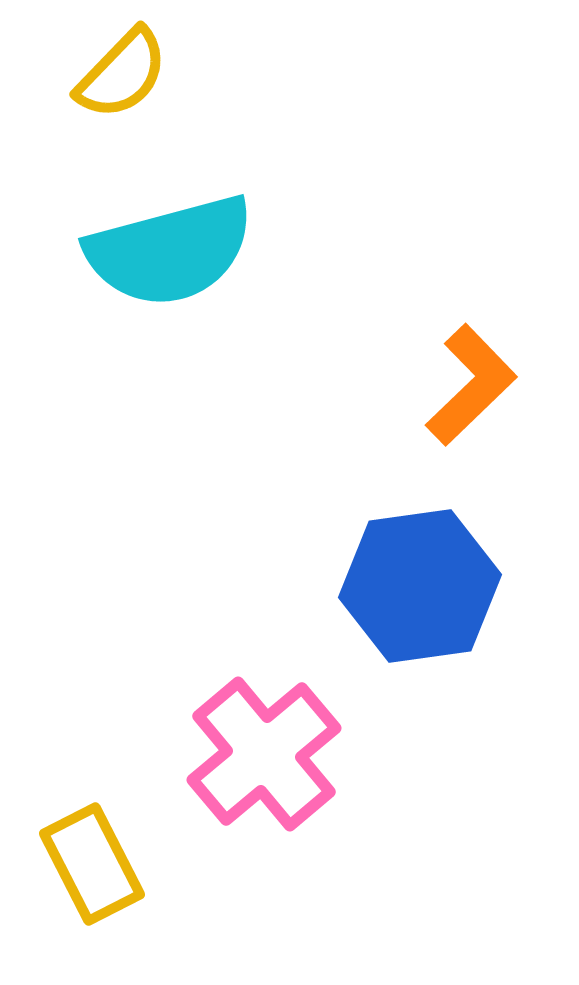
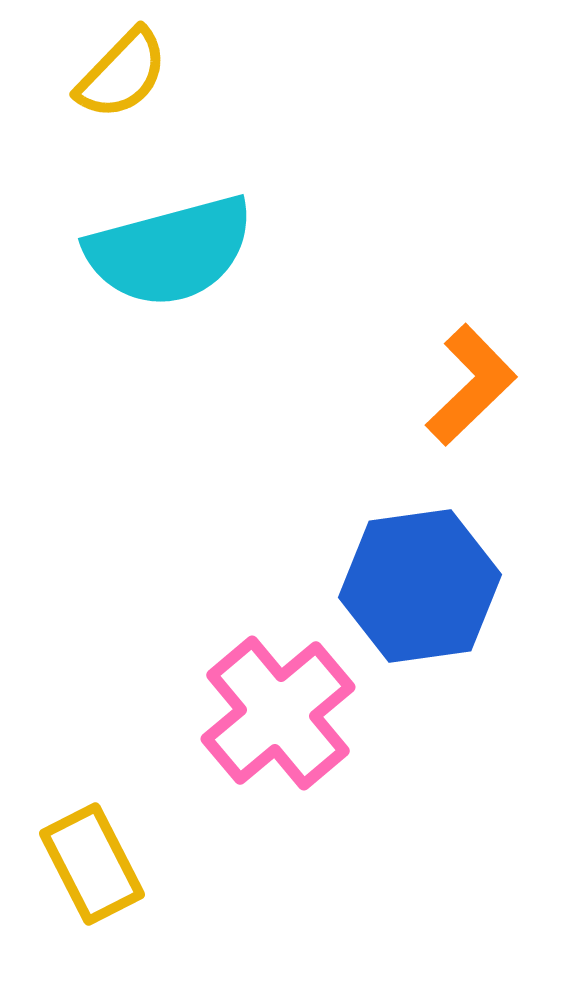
pink cross: moved 14 px right, 41 px up
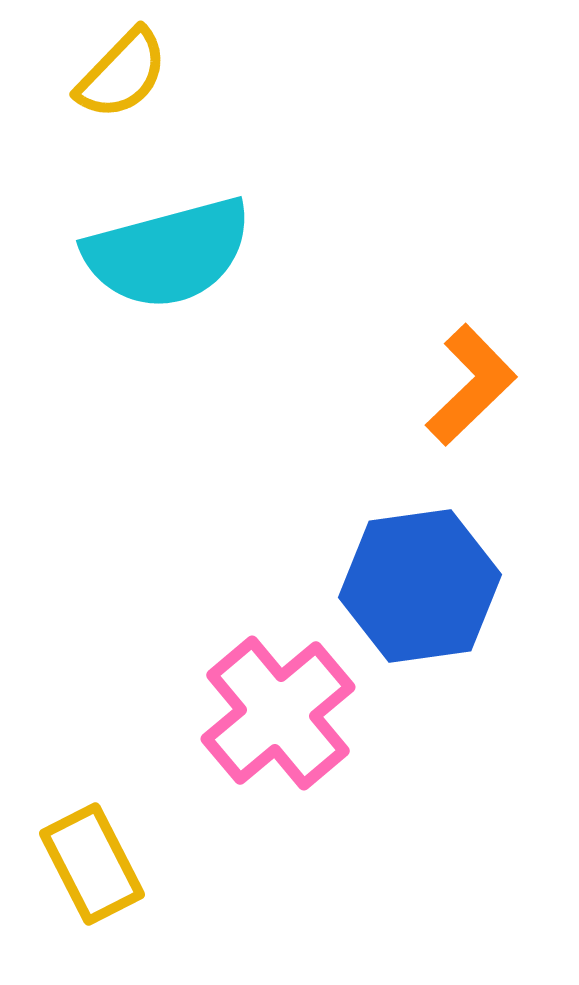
cyan semicircle: moved 2 px left, 2 px down
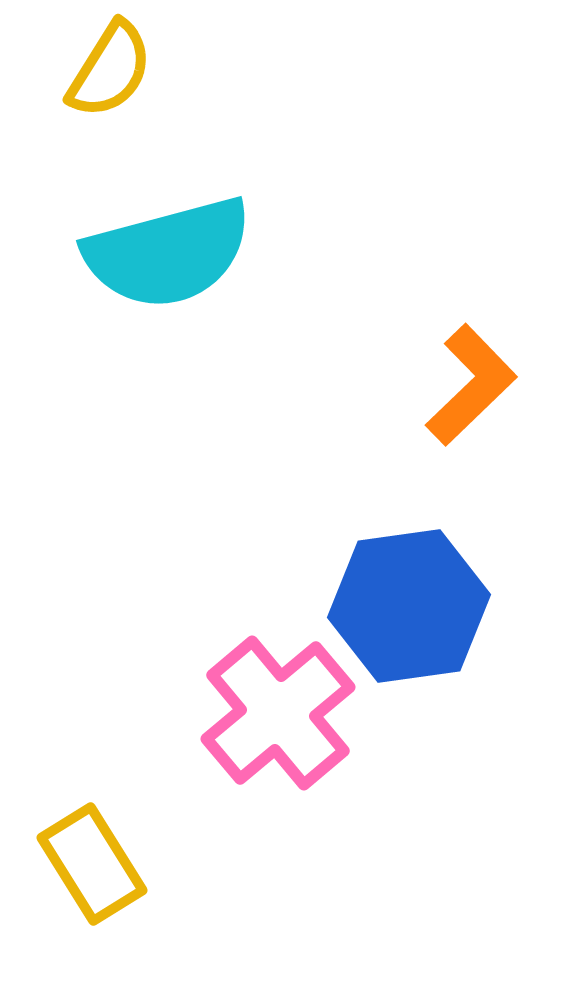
yellow semicircle: moved 12 px left, 4 px up; rotated 12 degrees counterclockwise
blue hexagon: moved 11 px left, 20 px down
yellow rectangle: rotated 5 degrees counterclockwise
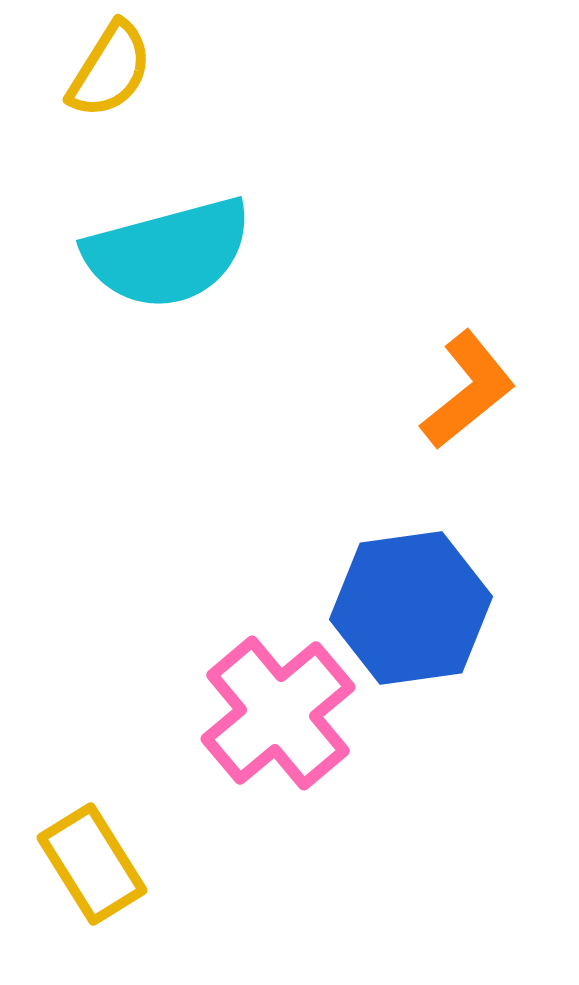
orange L-shape: moved 3 px left, 5 px down; rotated 5 degrees clockwise
blue hexagon: moved 2 px right, 2 px down
